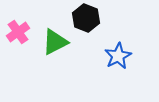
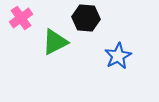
black hexagon: rotated 16 degrees counterclockwise
pink cross: moved 3 px right, 14 px up
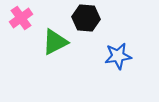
blue star: rotated 20 degrees clockwise
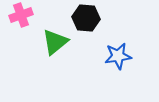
pink cross: moved 3 px up; rotated 15 degrees clockwise
green triangle: rotated 12 degrees counterclockwise
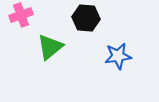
green triangle: moved 5 px left, 5 px down
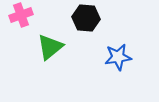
blue star: moved 1 px down
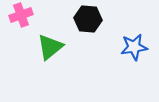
black hexagon: moved 2 px right, 1 px down
blue star: moved 16 px right, 10 px up
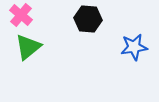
pink cross: rotated 30 degrees counterclockwise
green triangle: moved 22 px left
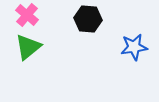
pink cross: moved 6 px right
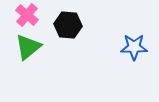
black hexagon: moved 20 px left, 6 px down
blue star: rotated 8 degrees clockwise
